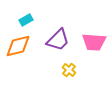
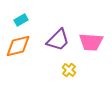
cyan rectangle: moved 5 px left
pink trapezoid: moved 3 px left
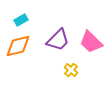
pink trapezoid: rotated 40 degrees clockwise
yellow cross: moved 2 px right
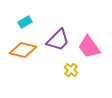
cyan rectangle: moved 4 px right, 2 px down
pink trapezoid: moved 2 px left, 5 px down; rotated 10 degrees clockwise
orange diamond: moved 5 px right, 4 px down; rotated 28 degrees clockwise
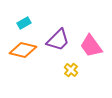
cyan rectangle: moved 1 px left, 1 px down
pink trapezoid: moved 2 px right, 1 px up
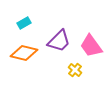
purple trapezoid: moved 1 px right, 1 px down
orange diamond: moved 1 px right, 3 px down
yellow cross: moved 4 px right
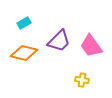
yellow cross: moved 7 px right, 10 px down; rotated 32 degrees counterclockwise
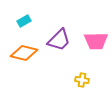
cyan rectangle: moved 2 px up
purple trapezoid: moved 1 px up
pink trapezoid: moved 5 px right, 5 px up; rotated 55 degrees counterclockwise
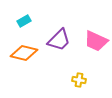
pink trapezoid: rotated 25 degrees clockwise
yellow cross: moved 3 px left
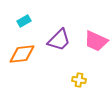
orange diamond: moved 2 px left, 1 px down; rotated 20 degrees counterclockwise
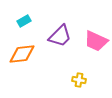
purple trapezoid: moved 1 px right, 4 px up
